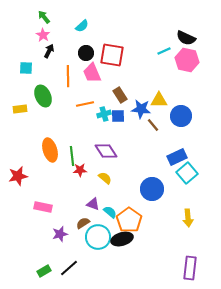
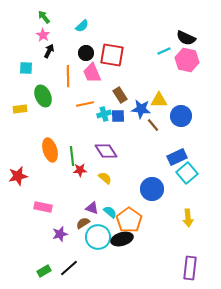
purple triangle at (93, 204): moved 1 px left, 4 px down
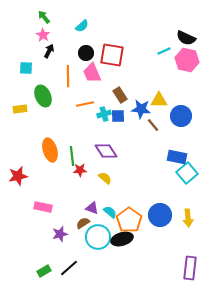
blue rectangle at (177, 157): rotated 36 degrees clockwise
blue circle at (152, 189): moved 8 px right, 26 px down
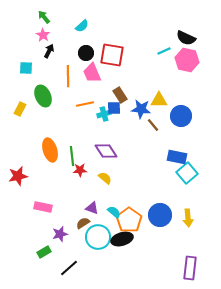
yellow rectangle at (20, 109): rotated 56 degrees counterclockwise
blue square at (118, 116): moved 4 px left, 8 px up
cyan semicircle at (110, 212): moved 4 px right
green rectangle at (44, 271): moved 19 px up
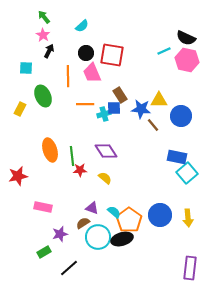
orange line at (85, 104): rotated 12 degrees clockwise
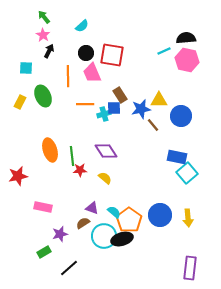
black semicircle at (186, 38): rotated 150 degrees clockwise
yellow rectangle at (20, 109): moved 7 px up
blue star at (141, 109): rotated 18 degrees counterclockwise
cyan circle at (98, 237): moved 6 px right, 1 px up
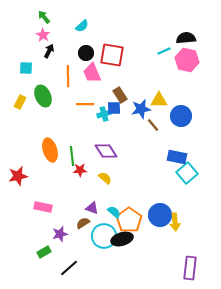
yellow arrow at (188, 218): moved 13 px left, 4 px down
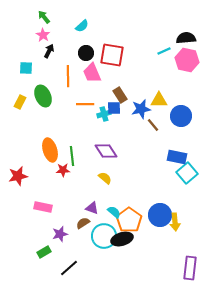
red star at (80, 170): moved 17 px left
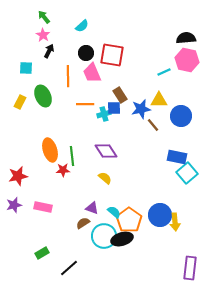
cyan line at (164, 51): moved 21 px down
purple star at (60, 234): moved 46 px left, 29 px up
green rectangle at (44, 252): moved 2 px left, 1 px down
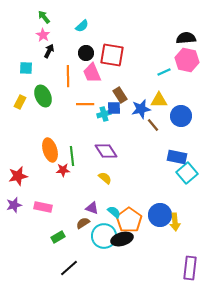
green rectangle at (42, 253): moved 16 px right, 16 px up
